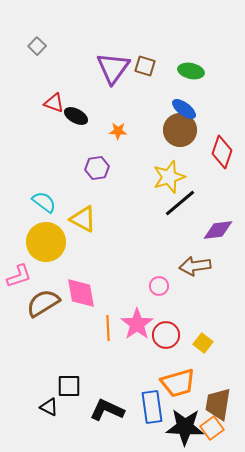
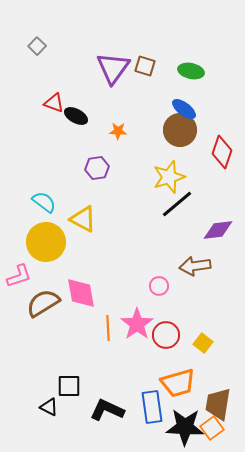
black line: moved 3 px left, 1 px down
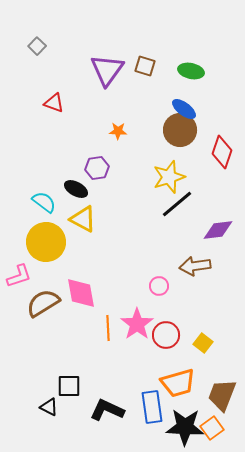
purple triangle: moved 6 px left, 2 px down
black ellipse: moved 73 px down
brown trapezoid: moved 4 px right, 9 px up; rotated 12 degrees clockwise
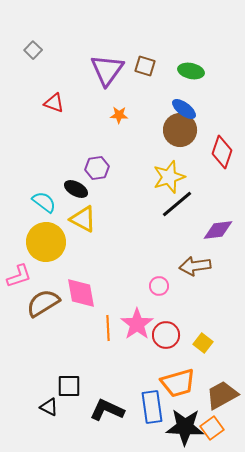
gray square: moved 4 px left, 4 px down
orange star: moved 1 px right, 16 px up
brown trapezoid: rotated 40 degrees clockwise
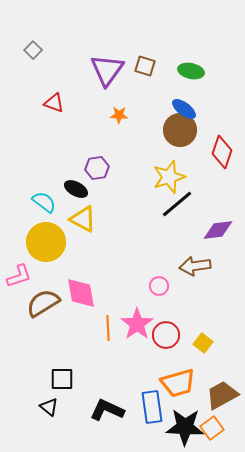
black square: moved 7 px left, 7 px up
black triangle: rotated 12 degrees clockwise
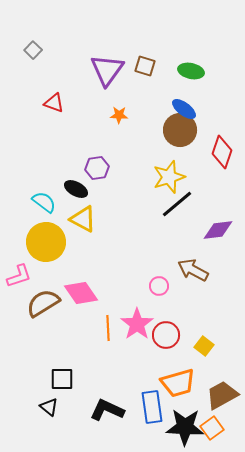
brown arrow: moved 2 px left, 4 px down; rotated 36 degrees clockwise
pink diamond: rotated 24 degrees counterclockwise
yellow square: moved 1 px right, 3 px down
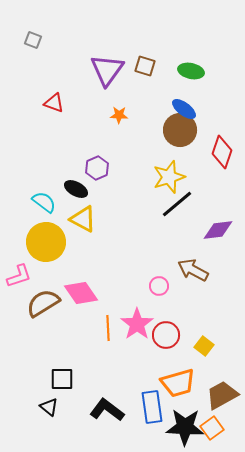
gray square: moved 10 px up; rotated 24 degrees counterclockwise
purple hexagon: rotated 15 degrees counterclockwise
black L-shape: rotated 12 degrees clockwise
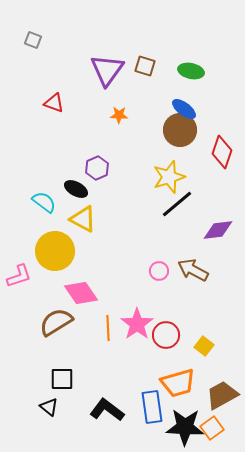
yellow circle: moved 9 px right, 9 px down
pink circle: moved 15 px up
brown semicircle: moved 13 px right, 19 px down
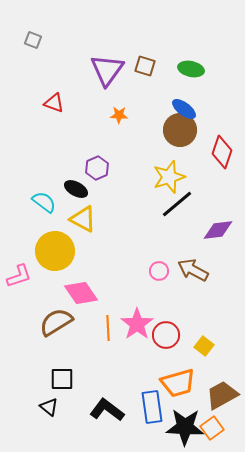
green ellipse: moved 2 px up
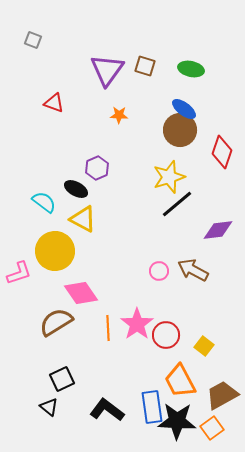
pink L-shape: moved 3 px up
black square: rotated 25 degrees counterclockwise
orange trapezoid: moved 2 px right, 2 px up; rotated 78 degrees clockwise
black star: moved 8 px left, 6 px up
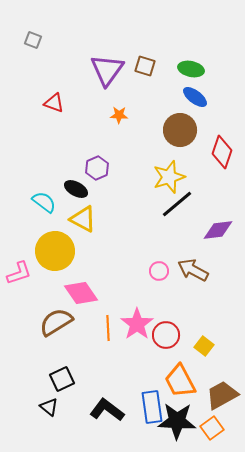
blue ellipse: moved 11 px right, 12 px up
